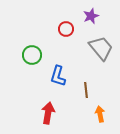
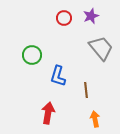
red circle: moved 2 px left, 11 px up
orange arrow: moved 5 px left, 5 px down
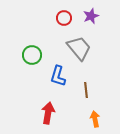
gray trapezoid: moved 22 px left
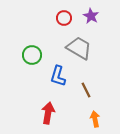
purple star: rotated 21 degrees counterclockwise
gray trapezoid: rotated 20 degrees counterclockwise
brown line: rotated 21 degrees counterclockwise
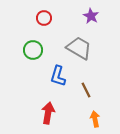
red circle: moved 20 px left
green circle: moved 1 px right, 5 px up
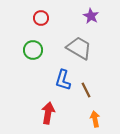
red circle: moved 3 px left
blue L-shape: moved 5 px right, 4 px down
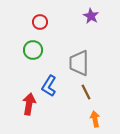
red circle: moved 1 px left, 4 px down
gray trapezoid: moved 15 px down; rotated 120 degrees counterclockwise
blue L-shape: moved 14 px left, 6 px down; rotated 15 degrees clockwise
brown line: moved 2 px down
red arrow: moved 19 px left, 9 px up
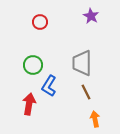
green circle: moved 15 px down
gray trapezoid: moved 3 px right
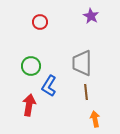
green circle: moved 2 px left, 1 px down
brown line: rotated 21 degrees clockwise
red arrow: moved 1 px down
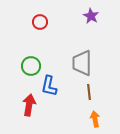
blue L-shape: rotated 20 degrees counterclockwise
brown line: moved 3 px right
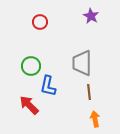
blue L-shape: moved 1 px left
red arrow: rotated 55 degrees counterclockwise
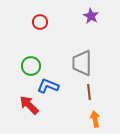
blue L-shape: rotated 100 degrees clockwise
